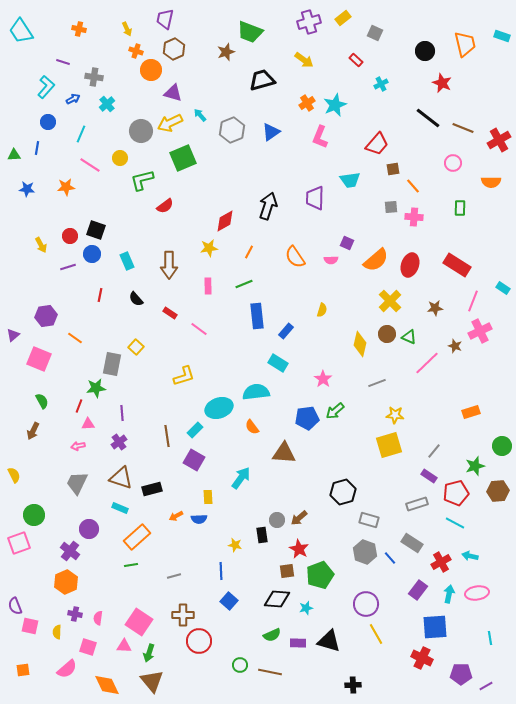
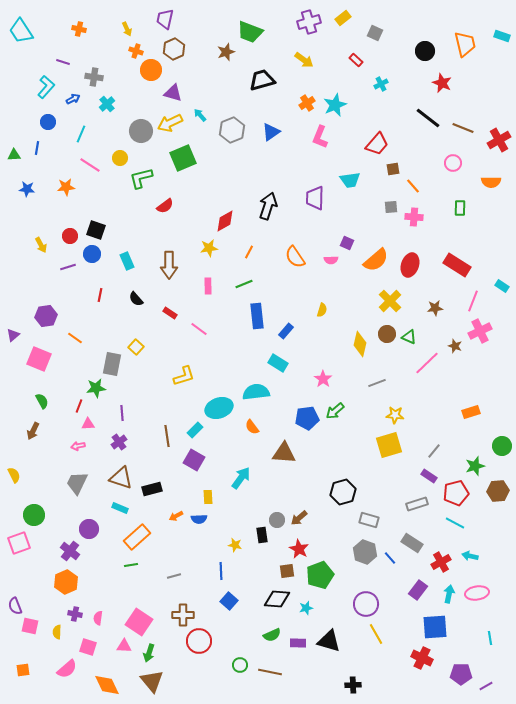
green L-shape at (142, 180): moved 1 px left, 2 px up
cyan rectangle at (503, 288): moved 1 px left, 2 px up
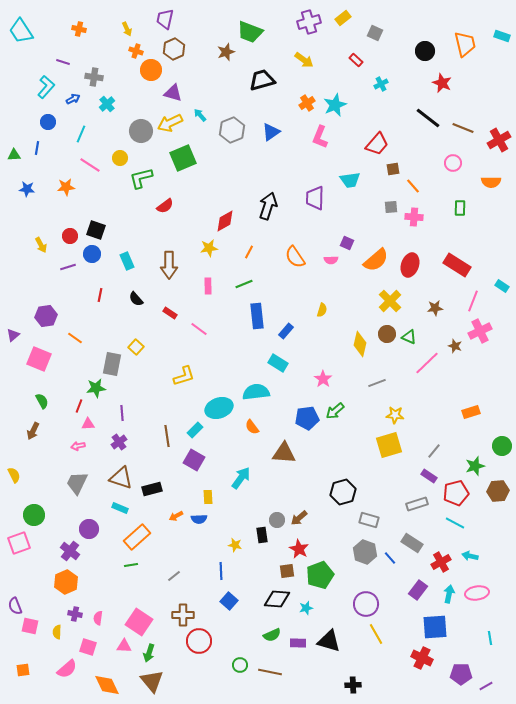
gray line at (174, 576): rotated 24 degrees counterclockwise
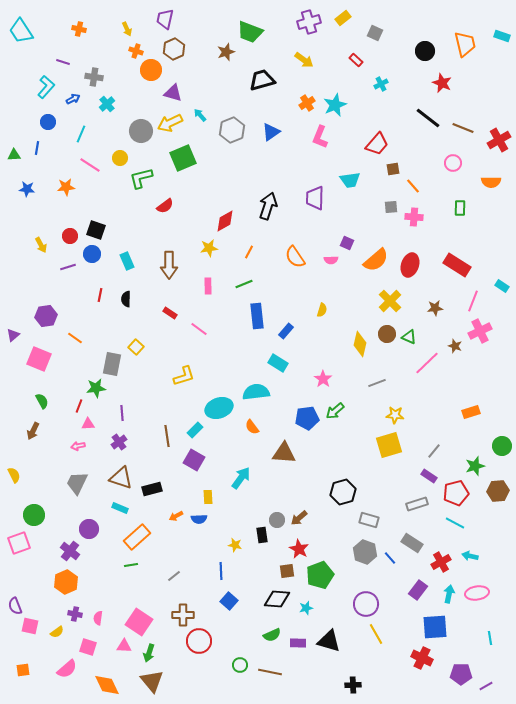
black semicircle at (136, 299): moved 10 px left; rotated 42 degrees clockwise
yellow semicircle at (57, 632): rotated 128 degrees counterclockwise
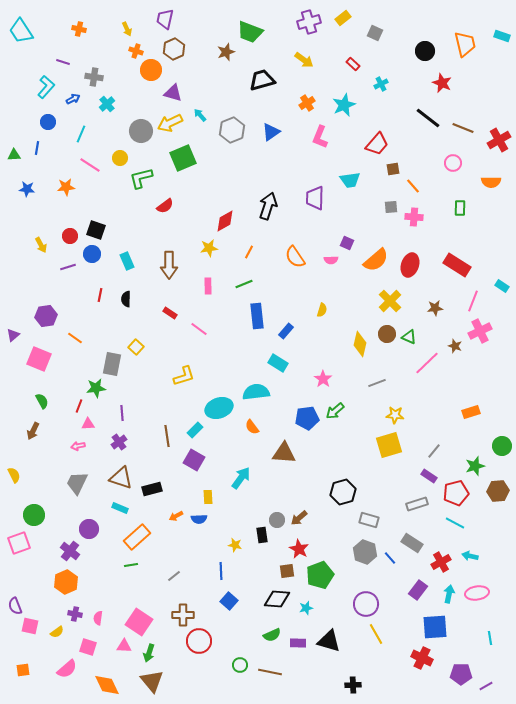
red rectangle at (356, 60): moved 3 px left, 4 px down
cyan star at (335, 105): moved 9 px right
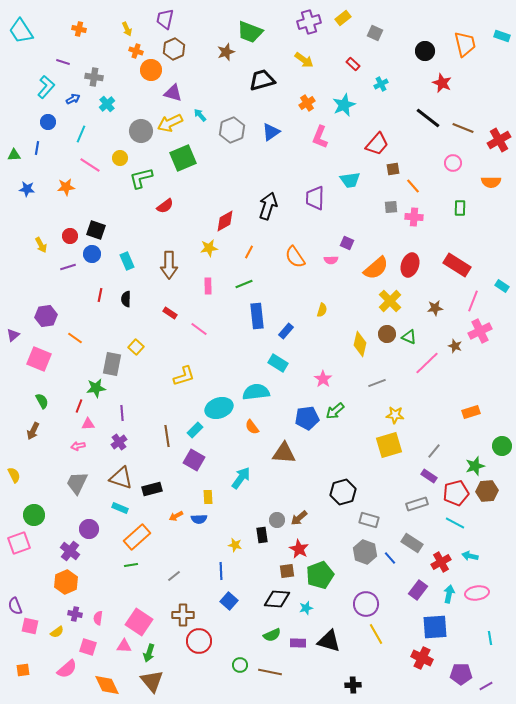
orange semicircle at (376, 260): moved 8 px down
brown hexagon at (498, 491): moved 11 px left
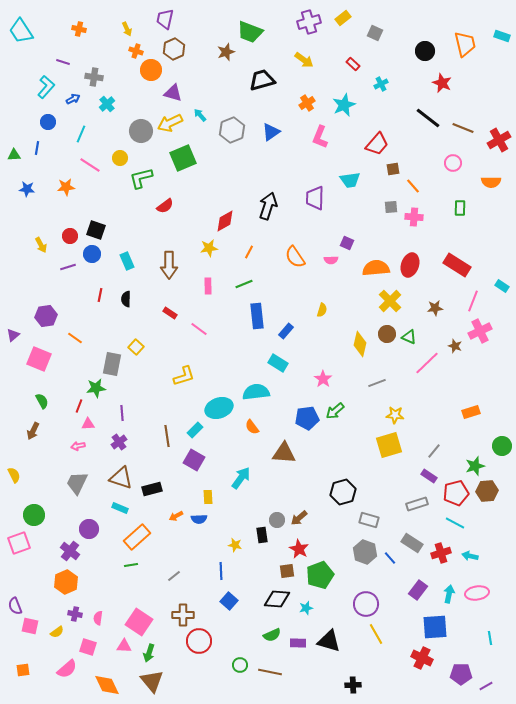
orange semicircle at (376, 268): rotated 144 degrees counterclockwise
red cross at (441, 562): moved 9 px up; rotated 12 degrees clockwise
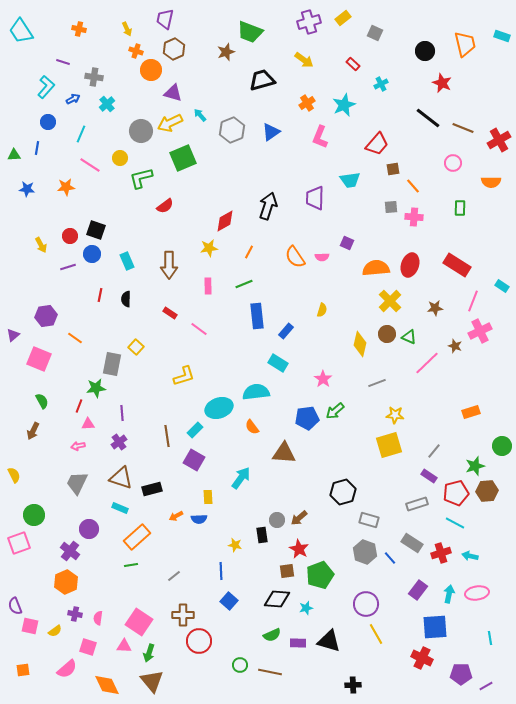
pink semicircle at (331, 260): moved 9 px left, 3 px up
yellow semicircle at (57, 632): moved 2 px left, 1 px up
